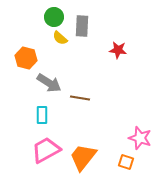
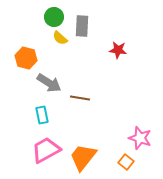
cyan rectangle: rotated 12 degrees counterclockwise
orange square: rotated 21 degrees clockwise
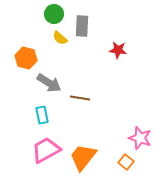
green circle: moved 3 px up
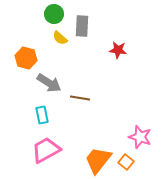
pink star: moved 1 px up
orange trapezoid: moved 15 px right, 3 px down
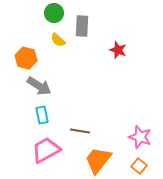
green circle: moved 1 px up
yellow semicircle: moved 2 px left, 2 px down
red star: rotated 12 degrees clockwise
gray arrow: moved 10 px left, 3 px down
brown line: moved 33 px down
orange square: moved 13 px right, 4 px down
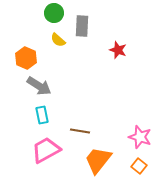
orange hexagon: rotated 10 degrees clockwise
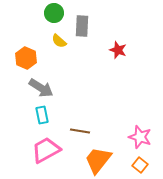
yellow semicircle: moved 1 px right, 1 px down
gray arrow: moved 2 px right, 2 px down
orange square: moved 1 px right, 1 px up
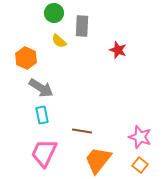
brown line: moved 2 px right
pink trapezoid: moved 2 px left, 3 px down; rotated 36 degrees counterclockwise
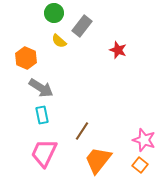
gray rectangle: rotated 35 degrees clockwise
brown line: rotated 66 degrees counterclockwise
pink star: moved 4 px right, 3 px down
